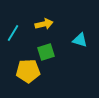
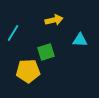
yellow arrow: moved 10 px right, 4 px up
cyan triangle: rotated 14 degrees counterclockwise
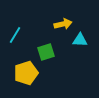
yellow arrow: moved 9 px right, 4 px down
cyan line: moved 2 px right, 2 px down
yellow pentagon: moved 2 px left, 2 px down; rotated 15 degrees counterclockwise
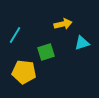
cyan triangle: moved 2 px right, 3 px down; rotated 21 degrees counterclockwise
yellow pentagon: moved 2 px left, 1 px up; rotated 25 degrees clockwise
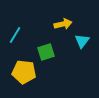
cyan triangle: moved 2 px up; rotated 35 degrees counterclockwise
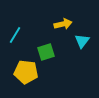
yellow pentagon: moved 2 px right
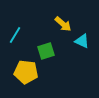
yellow arrow: rotated 54 degrees clockwise
cyan triangle: rotated 42 degrees counterclockwise
green square: moved 1 px up
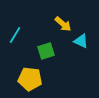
cyan triangle: moved 1 px left
yellow pentagon: moved 4 px right, 7 px down
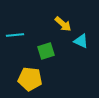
cyan line: rotated 54 degrees clockwise
